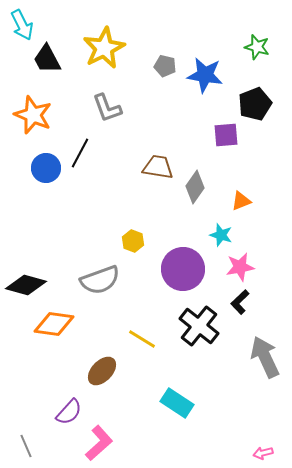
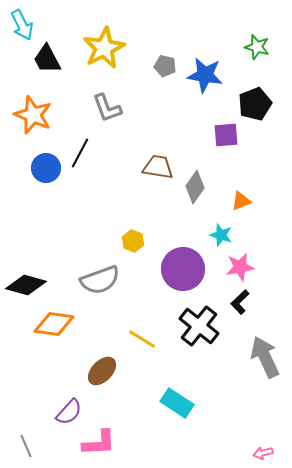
pink L-shape: rotated 39 degrees clockwise
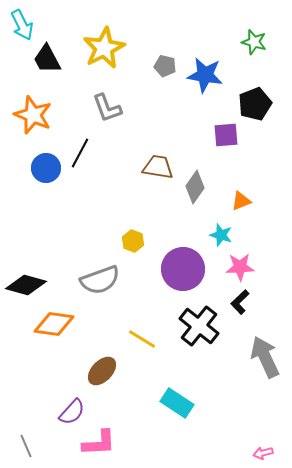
green star: moved 3 px left, 5 px up
pink star: rotated 8 degrees clockwise
purple semicircle: moved 3 px right
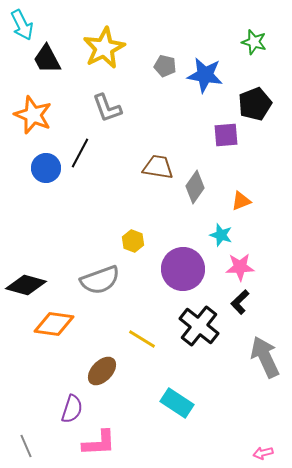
purple semicircle: moved 3 px up; rotated 24 degrees counterclockwise
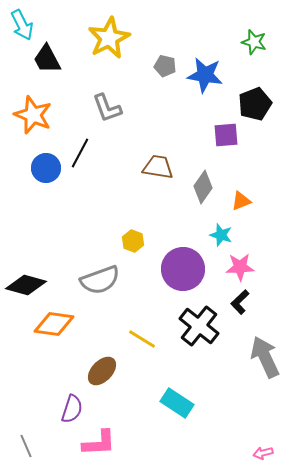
yellow star: moved 5 px right, 10 px up
gray diamond: moved 8 px right
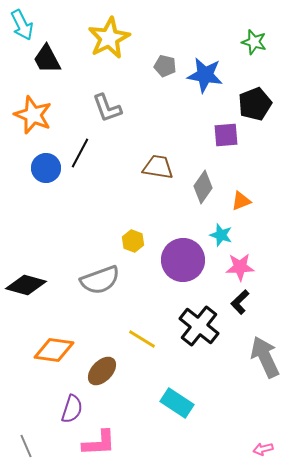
purple circle: moved 9 px up
orange diamond: moved 26 px down
pink arrow: moved 4 px up
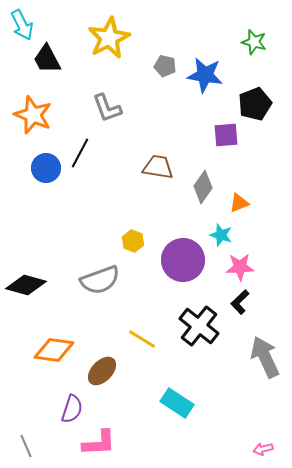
orange triangle: moved 2 px left, 2 px down
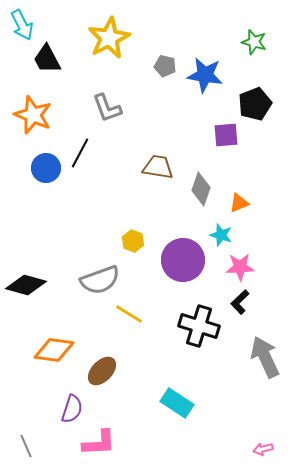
gray diamond: moved 2 px left, 2 px down; rotated 16 degrees counterclockwise
black cross: rotated 21 degrees counterclockwise
yellow line: moved 13 px left, 25 px up
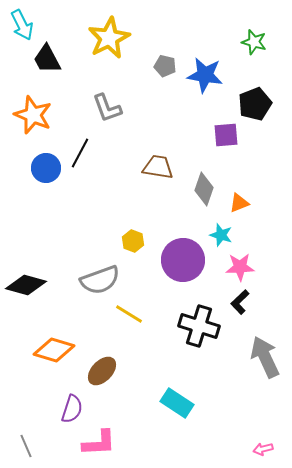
gray diamond: moved 3 px right
orange diamond: rotated 9 degrees clockwise
